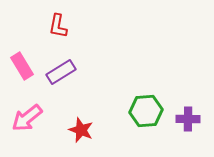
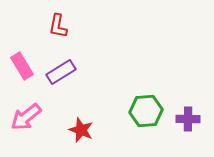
pink arrow: moved 1 px left, 1 px up
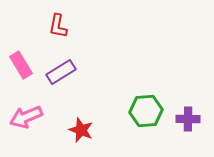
pink rectangle: moved 1 px left, 1 px up
pink arrow: rotated 16 degrees clockwise
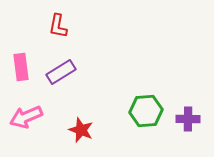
pink rectangle: moved 2 px down; rotated 24 degrees clockwise
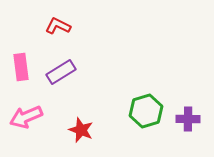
red L-shape: rotated 105 degrees clockwise
green hexagon: rotated 12 degrees counterclockwise
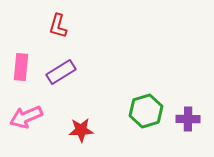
red L-shape: rotated 100 degrees counterclockwise
pink rectangle: rotated 12 degrees clockwise
red star: rotated 25 degrees counterclockwise
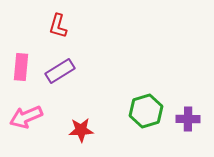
purple rectangle: moved 1 px left, 1 px up
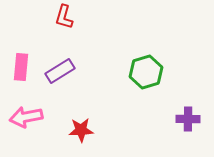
red L-shape: moved 6 px right, 9 px up
green hexagon: moved 39 px up
pink arrow: rotated 12 degrees clockwise
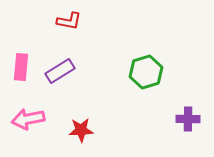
red L-shape: moved 5 px right, 4 px down; rotated 95 degrees counterclockwise
pink arrow: moved 2 px right, 2 px down
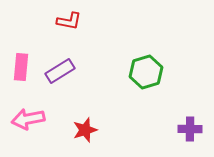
purple cross: moved 2 px right, 10 px down
red star: moved 4 px right; rotated 15 degrees counterclockwise
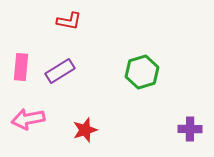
green hexagon: moved 4 px left
